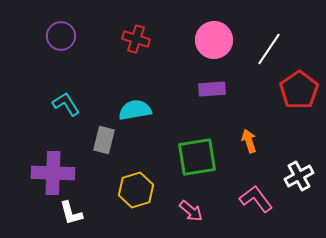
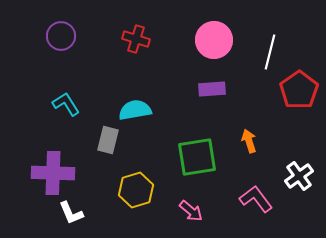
white line: moved 1 px right, 3 px down; rotated 20 degrees counterclockwise
gray rectangle: moved 4 px right
white cross: rotated 8 degrees counterclockwise
white L-shape: rotated 8 degrees counterclockwise
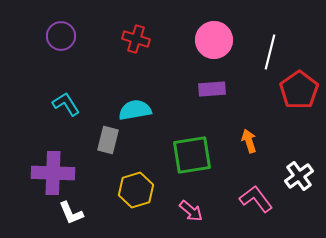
green square: moved 5 px left, 2 px up
